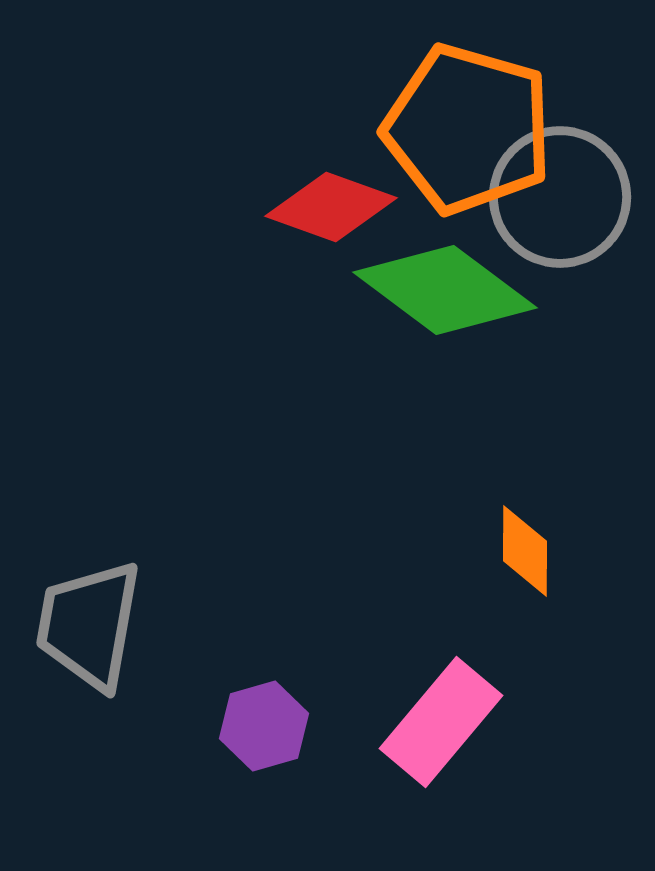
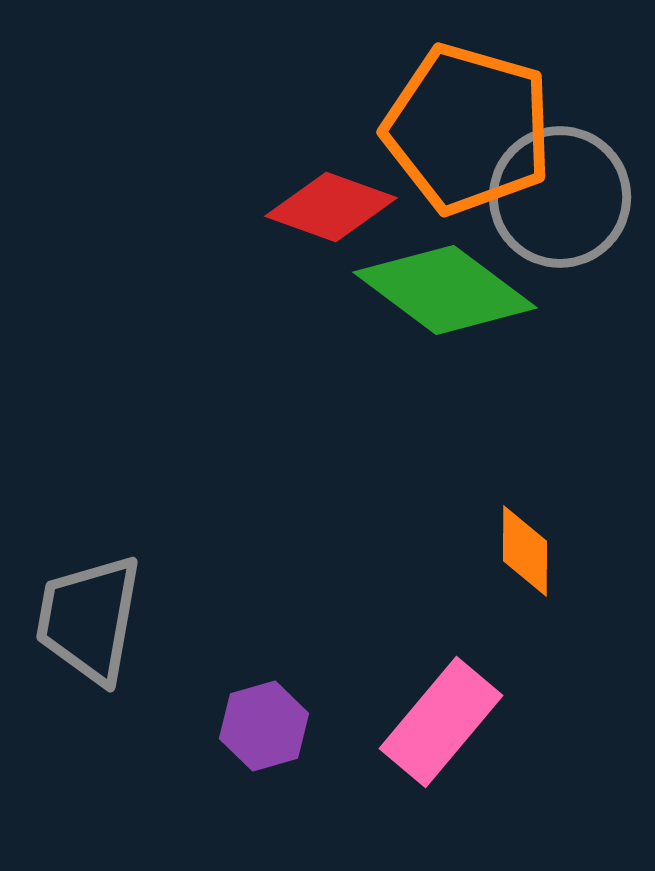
gray trapezoid: moved 6 px up
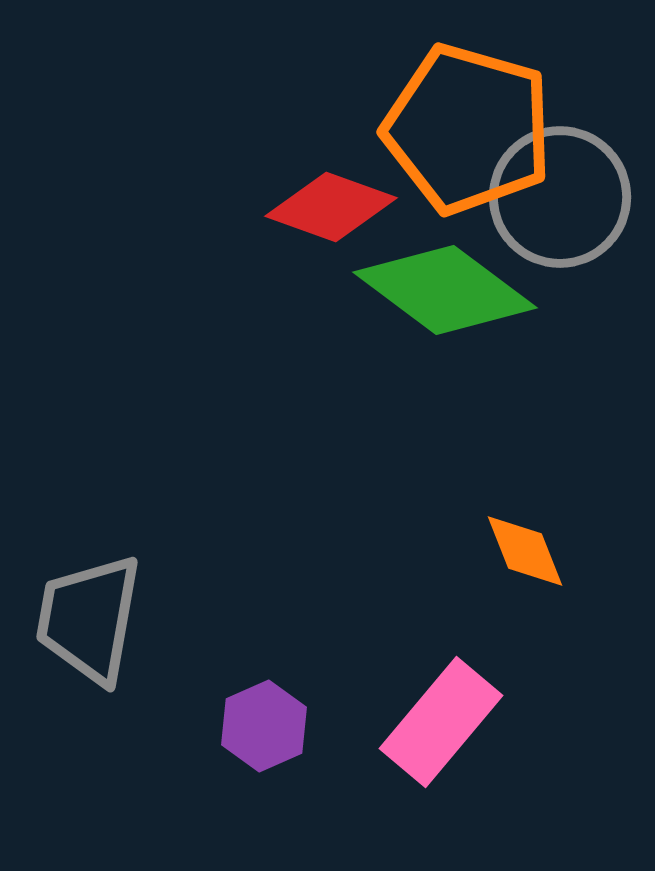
orange diamond: rotated 22 degrees counterclockwise
purple hexagon: rotated 8 degrees counterclockwise
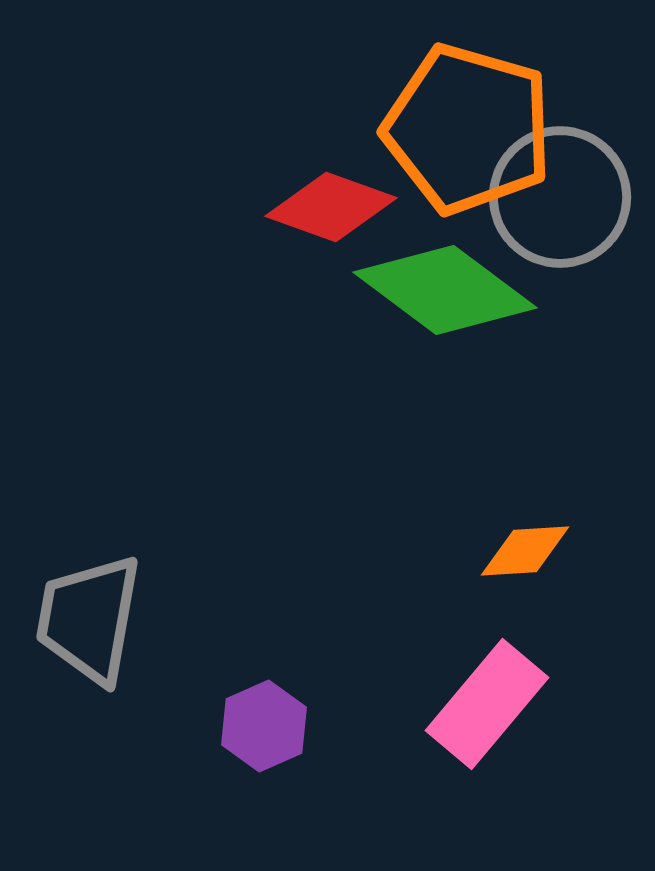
orange diamond: rotated 72 degrees counterclockwise
pink rectangle: moved 46 px right, 18 px up
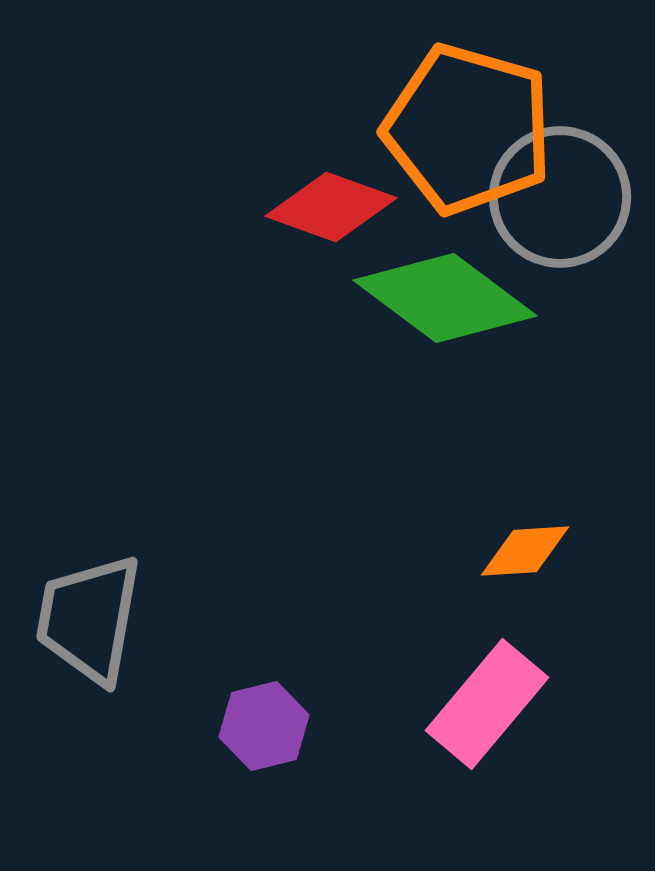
green diamond: moved 8 px down
purple hexagon: rotated 10 degrees clockwise
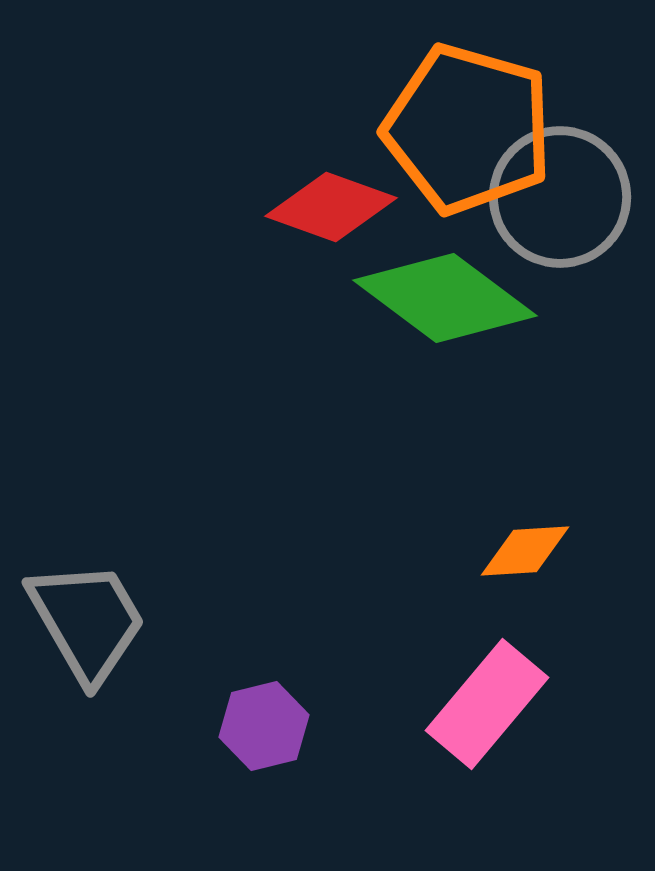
gray trapezoid: moved 2 px left, 2 px down; rotated 140 degrees clockwise
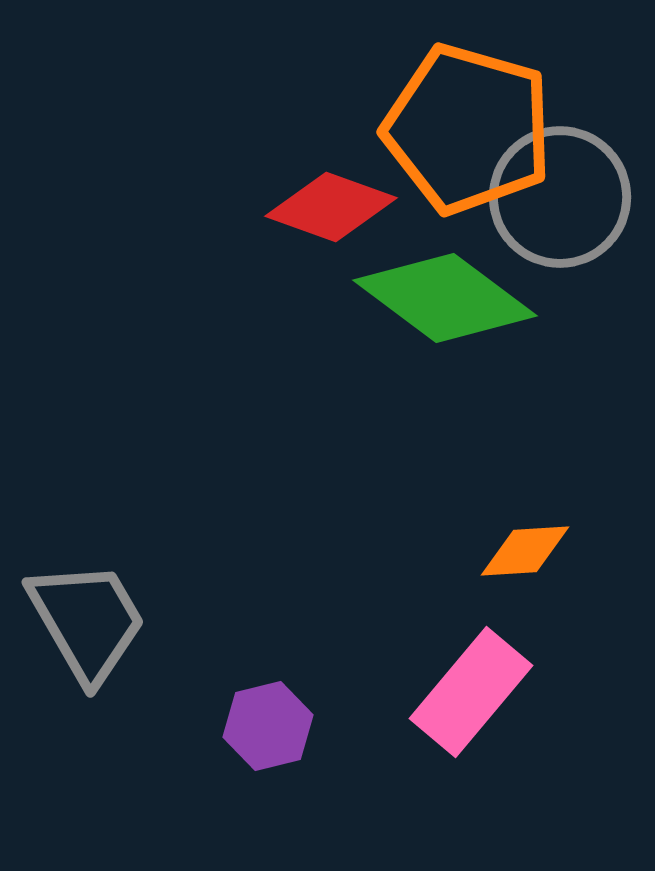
pink rectangle: moved 16 px left, 12 px up
purple hexagon: moved 4 px right
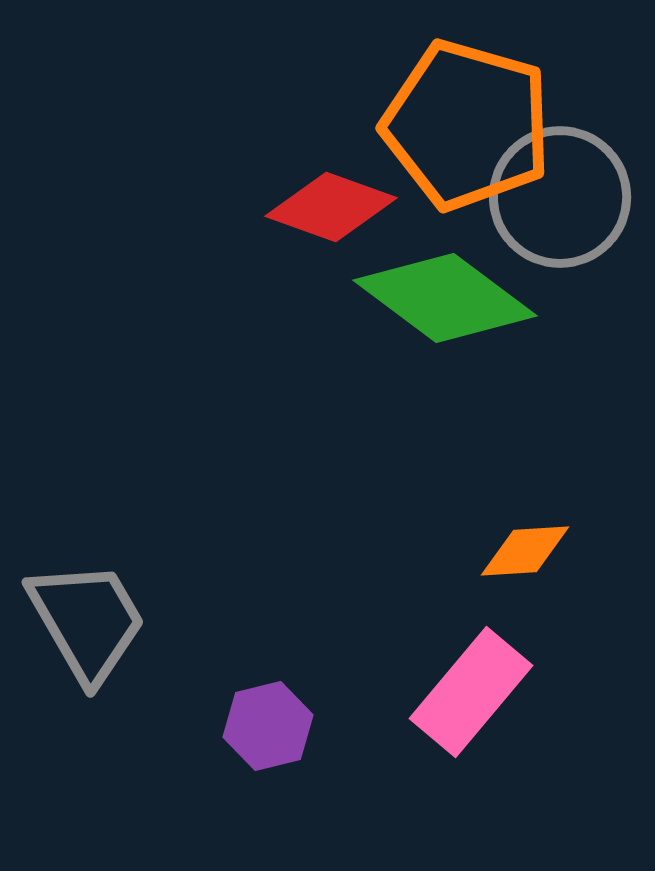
orange pentagon: moved 1 px left, 4 px up
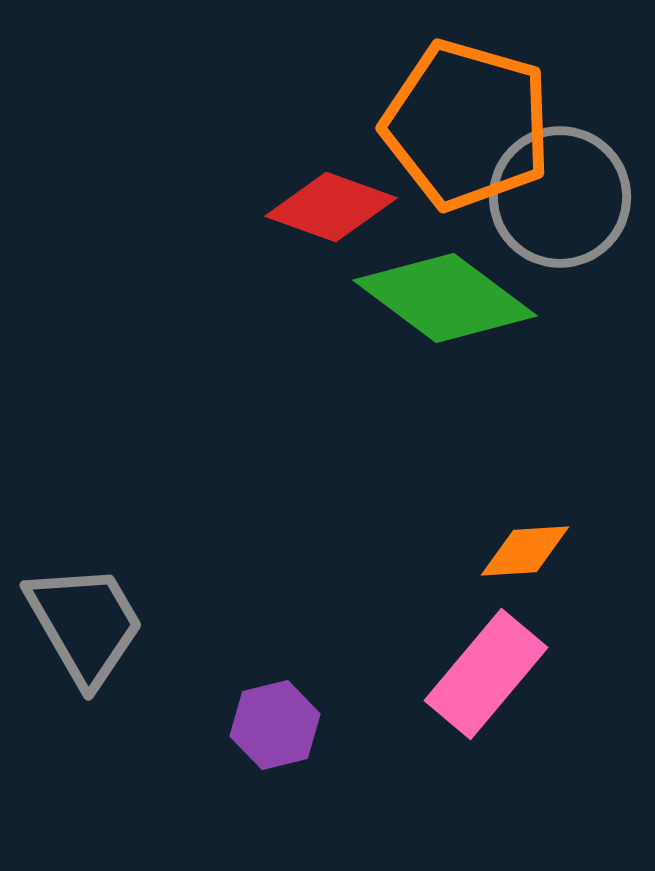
gray trapezoid: moved 2 px left, 3 px down
pink rectangle: moved 15 px right, 18 px up
purple hexagon: moved 7 px right, 1 px up
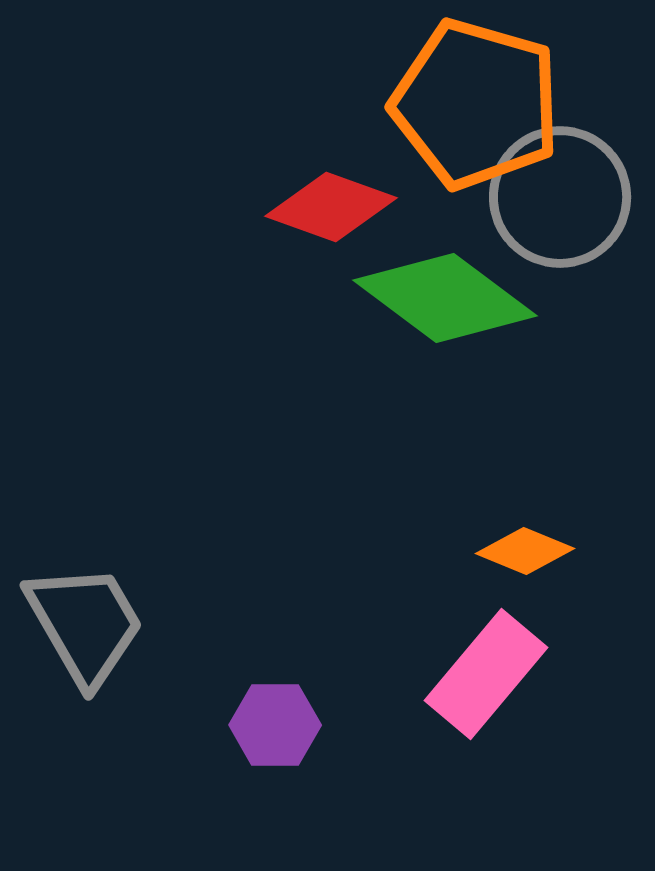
orange pentagon: moved 9 px right, 21 px up
orange diamond: rotated 26 degrees clockwise
purple hexagon: rotated 14 degrees clockwise
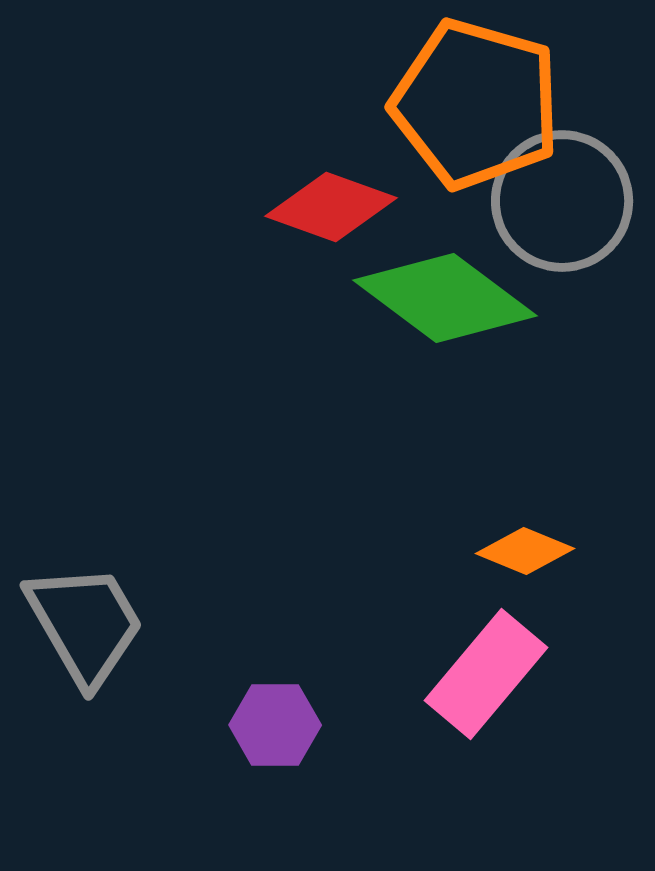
gray circle: moved 2 px right, 4 px down
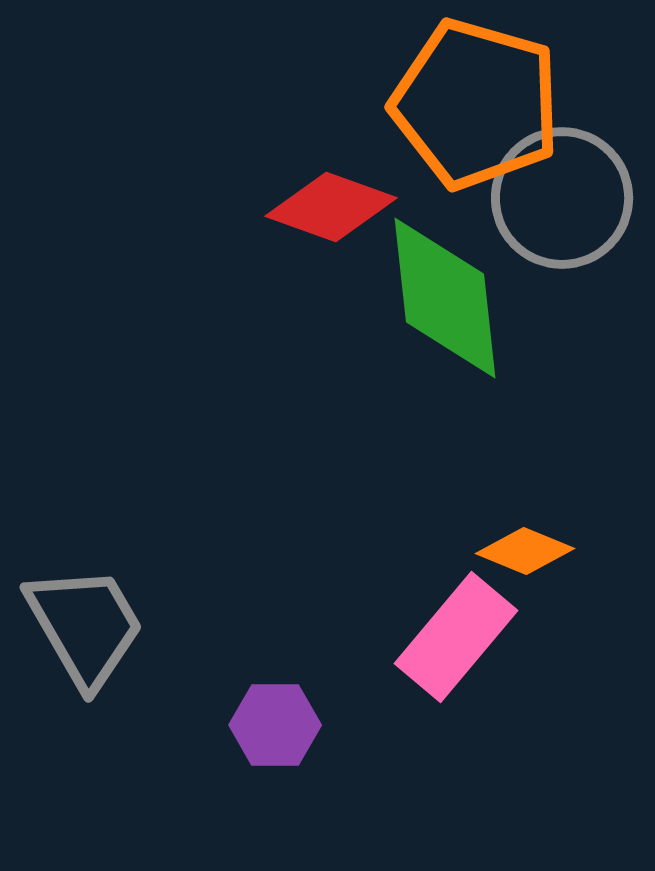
gray circle: moved 3 px up
green diamond: rotated 47 degrees clockwise
gray trapezoid: moved 2 px down
pink rectangle: moved 30 px left, 37 px up
